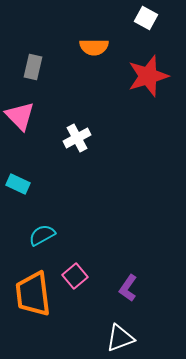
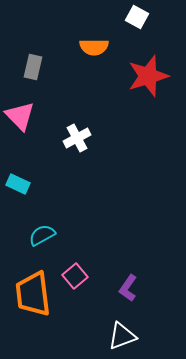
white square: moved 9 px left, 1 px up
white triangle: moved 2 px right, 2 px up
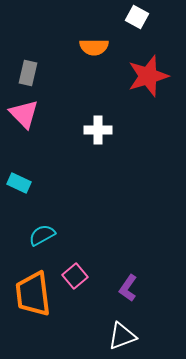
gray rectangle: moved 5 px left, 6 px down
pink triangle: moved 4 px right, 2 px up
white cross: moved 21 px right, 8 px up; rotated 28 degrees clockwise
cyan rectangle: moved 1 px right, 1 px up
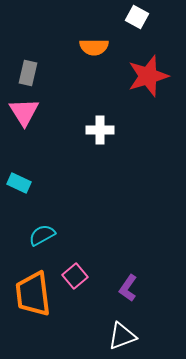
pink triangle: moved 2 px up; rotated 12 degrees clockwise
white cross: moved 2 px right
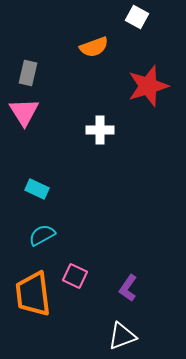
orange semicircle: rotated 20 degrees counterclockwise
red star: moved 10 px down
cyan rectangle: moved 18 px right, 6 px down
pink square: rotated 25 degrees counterclockwise
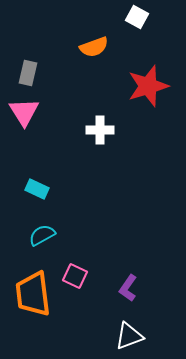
white triangle: moved 7 px right
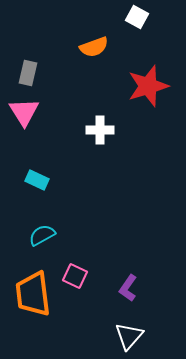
cyan rectangle: moved 9 px up
white triangle: rotated 28 degrees counterclockwise
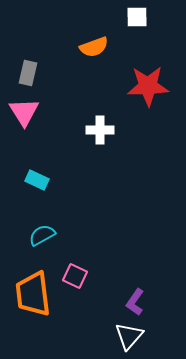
white square: rotated 30 degrees counterclockwise
red star: rotated 15 degrees clockwise
purple L-shape: moved 7 px right, 14 px down
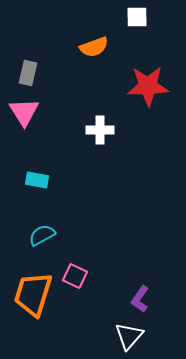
cyan rectangle: rotated 15 degrees counterclockwise
orange trapezoid: rotated 24 degrees clockwise
purple L-shape: moved 5 px right, 3 px up
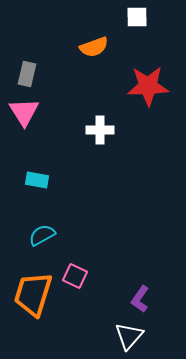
gray rectangle: moved 1 px left, 1 px down
